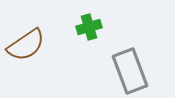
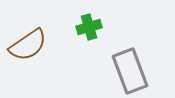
brown semicircle: moved 2 px right
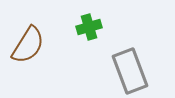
brown semicircle: rotated 24 degrees counterclockwise
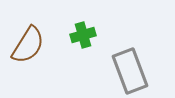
green cross: moved 6 px left, 8 px down
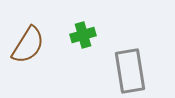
gray rectangle: rotated 12 degrees clockwise
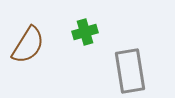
green cross: moved 2 px right, 3 px up
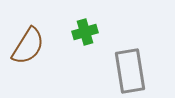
brown semicircle: moved 1 px down
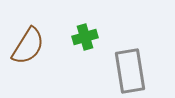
green cross: moved 5 px down
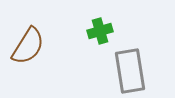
green cross: moved 15 px right, 6 px up
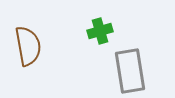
brown semicircle: rotated 42 degrees counterclockwise
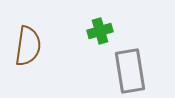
brown semicircle: rotated 18 degrees clockwise
